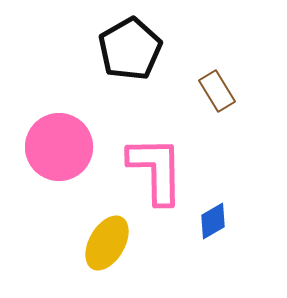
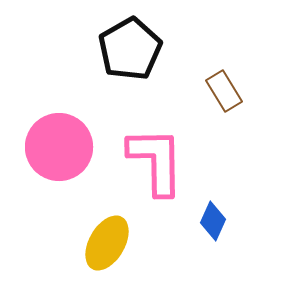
brown rectangle: moved 7 px right
pink L-shape: moved 9 px up
blue diamond: rotated 36 degrees counterclockwise
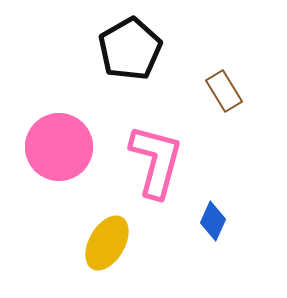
pink L-shape: rotated 16 degrees clockwise
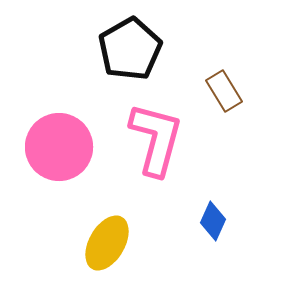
pink L-shape: moved 22 px up
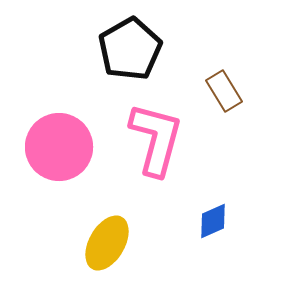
blue diamond: rotated 42 degrees clockwise
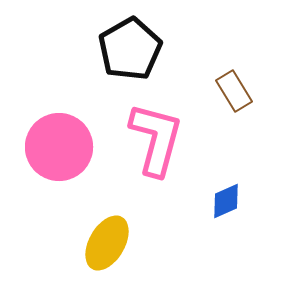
brown rectangle: moved 10 px right
blue diamond: moved 13 px right, 20 px up
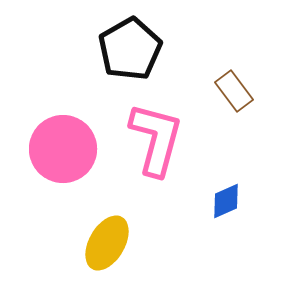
brown rectangle: rotated 6 degrees counterclockwise
pink circle: moved 4 px right, 2 px down
